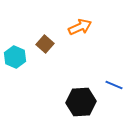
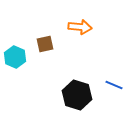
orange arrow: rotated 30 degrees clockwise
brown square: rotated 36 degrees clockwise
black hexagon: moved 4 px left, 7 px up; rotated 20 degrees clockwise
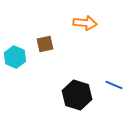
orange arrow: moved 5 px right, 4 px up
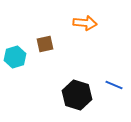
cyan hexagon: rotated 20 degrees clockwise
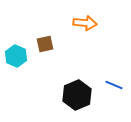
cyan hexagon: moved 1 px right, 1 px up; rotated 20 degrees counterclockwise
black hexagon: rotated 20 degrees clockwise
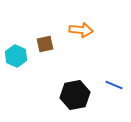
orange arrow: moved 4 px left, 7 px down
black hexagon: moved 2 px left; rotated 12 degrees clockwise
